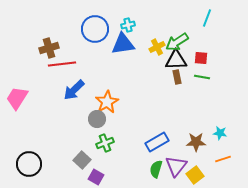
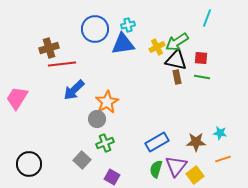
black triangle: rotated 15 degrees clockwise
purple square: moved 16 px right
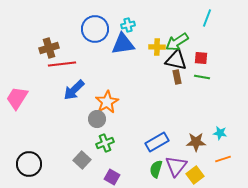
yellow cross: rotated 28 degrees clockwise
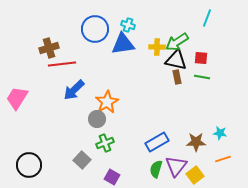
cyan cross: rotated 32 degrees clockwise
black circle: moved 1 px down
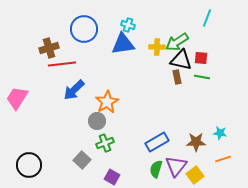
blue circle: moved 11 px left
black triangle: moved 5 px right
gray circle: moved 2 px down
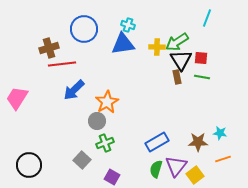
black triangle: rotated 45 degrees clockwise
brown star: moved 2 px right
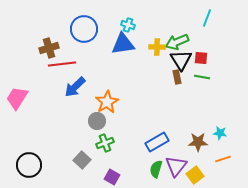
green arrow: rotated 10 degrees clockwise
blue arrow: moved 1 px right, 3 px up
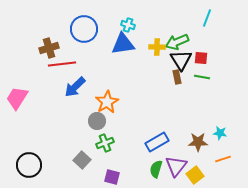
purple square: rotated 14 degrees counterclockwise
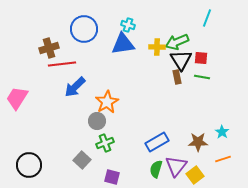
cyan star: moved 2 px right, 1 px up; rotated 24 degrees clockwise
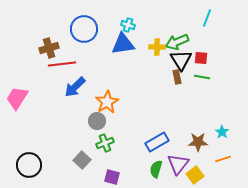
purple triangle: moved 2 px right, 2 px up
